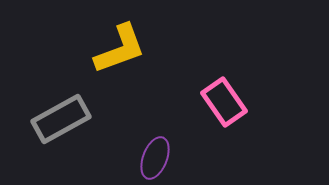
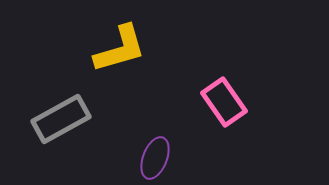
yellow L-shape: rotated 4 degrees clockwise
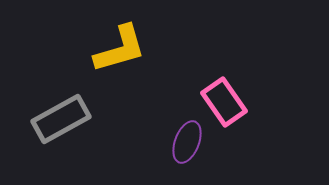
purple ellipse: moved 32 px right, 16 px up
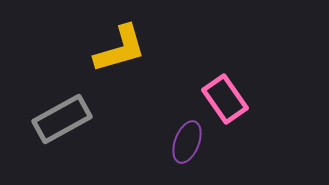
pink rectangle: moved 1 px right, 3 px up
gray rectangle: moved 1 px right
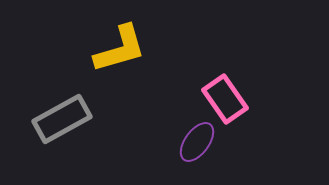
purple ellipse: moved 10 px right; rotated 15 degrees clockwise
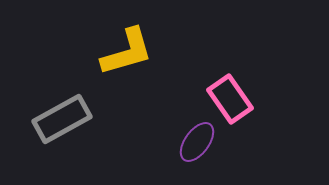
yellow L-shape: moved 7 px right, 3 px down
pink rectangle: moved 5 px right
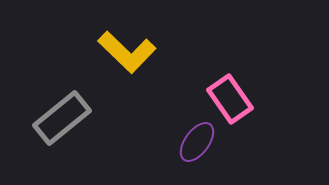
yellow L-shape: rotated 60 degrees clockwise
gray rectangle: moved 1 px up; rotated 10 degrees counterclockwise
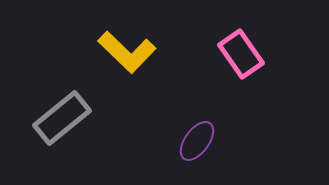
pink rectangle: moved 11 px right, 45 px up
purple ellipse: moved 1 px up
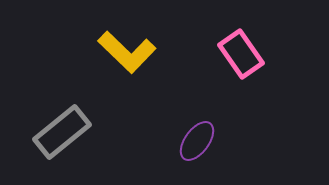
gray rectangle: moved 14 px down
